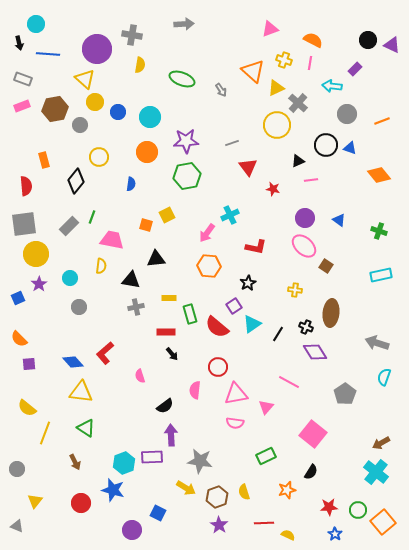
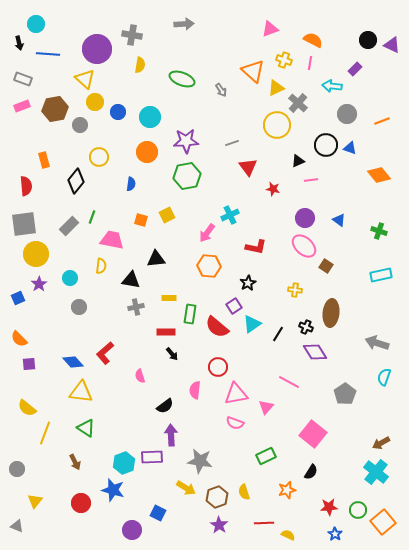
orange square at (146, 225): moved 5 px left, 5 px up
green rectangle at (190, 314): rotated 24 degrees clockwise
pink semicircle at (235, 423): rotated 12 degrees clockwise
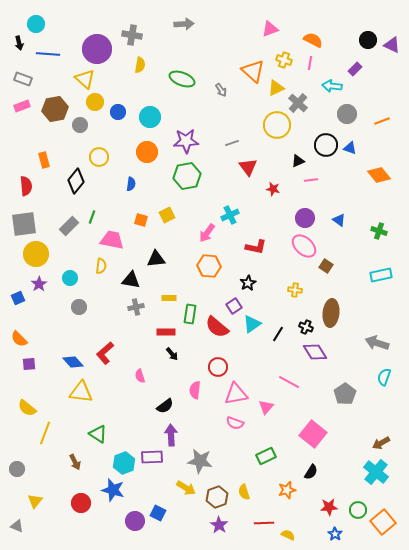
green triangle at (86, 428): moved 12 px right, 6 px down
purple circle at (132, 530): moved 3 px right, 9 px up
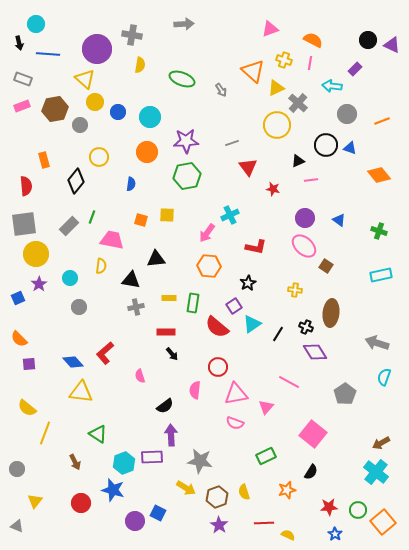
yellow square at (167, 215): rotated 28 degrees clockwise
green rectangle at (190, 314): moved 3 px right, 11 px up
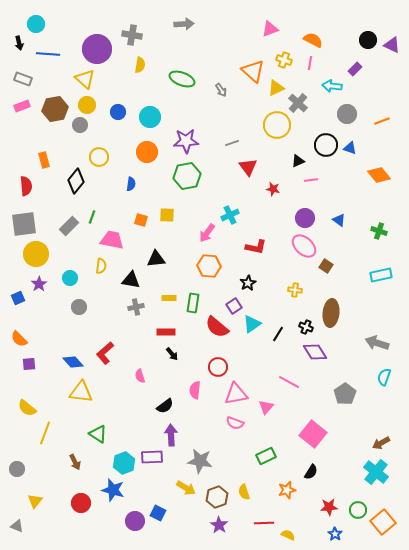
yellow circle at (95, 102): moved 8 px left, 3 px down
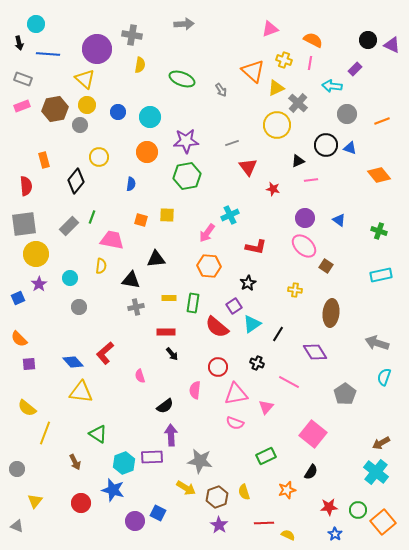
black cross at (306, 327): moved 49 px left, 36 px down
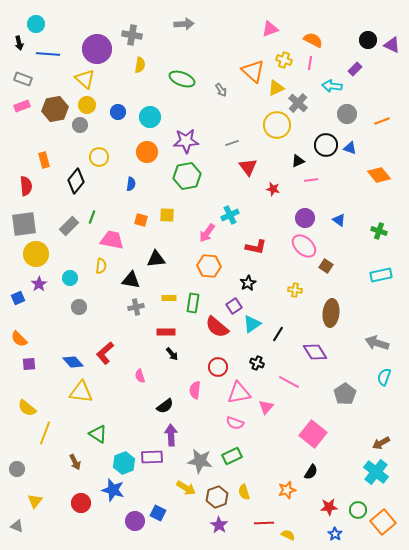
pink triangle at (236, 394): moved 3 px right, 1 px up
green rectangle at (266, 456): moved 34 px left
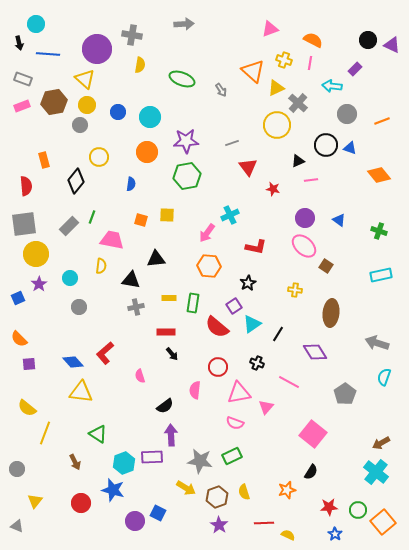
brown hexagon at (55, 109): moved 1 px left, 7 px up
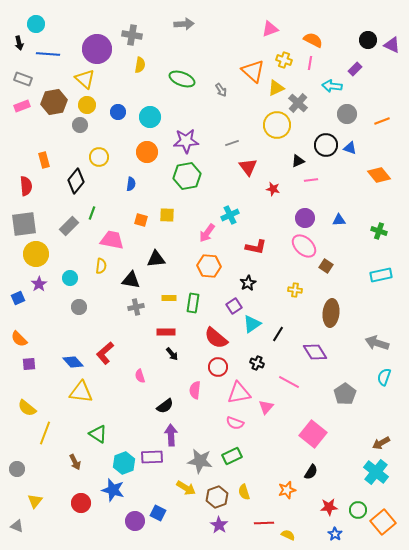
green line at (92, 217): moved 4 px up
blue triangle at (339, 220): rotated 40 degrees counterclockwise
red semicircle at (217, 327): moved 1 px left, 11 px down
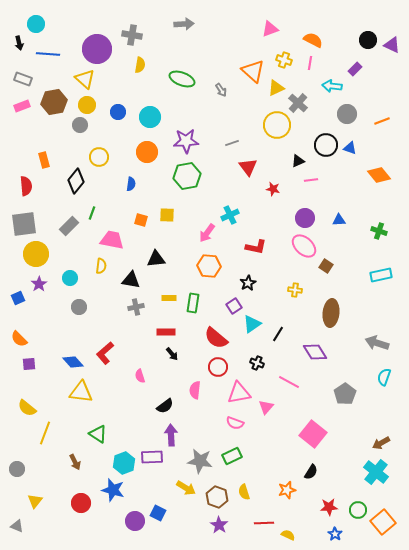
brown hexagon at (217, 497): rotated 20 degrees counterclockwise
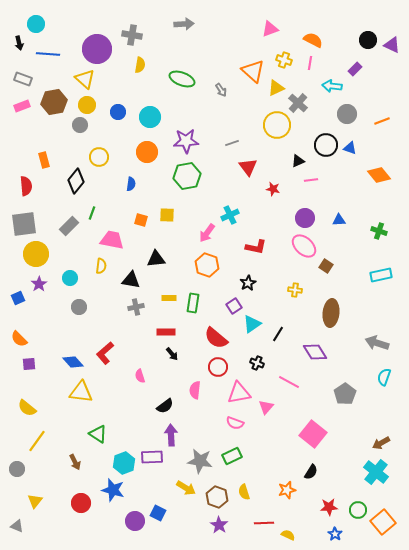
orange hexagon at (209, 266): moved 2 px left, 1 px up; rotated 15 degrees clockwise
yellow line at (45, 433): moved 8 px left, 8 px down; rotated 15 degrees clockwise
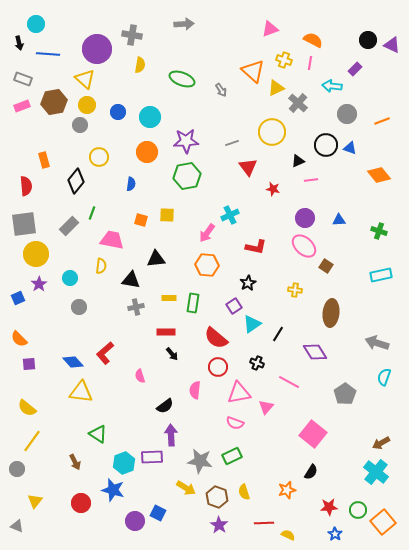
yellow circle at (277, 125): moved 5 px left, 7 px down
orange hexagon at (207, 265): rotated 15 degrees counterclockwise
yellow line at (37, 441): moved 5 px left
